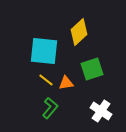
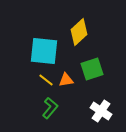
orange triangle: moved 3 px up
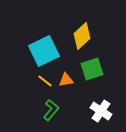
yellow diamond: moved 3 px right, 4 px down
cyan square: rotated 32 degrees counterclockwise
yellow line: moved 1 px left, 1 px down
green L-shape: moved 1 px right, 2 px down
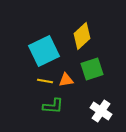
yellow line: rotated 28 degrees counterclockwise
green L-shape: moved 2 px right, 4 px up; rotated 55 degrees clockwise
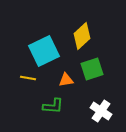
yellow line: moved 17 px left, 3 px up
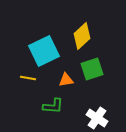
white cross: moved 4 px left, 7 px down
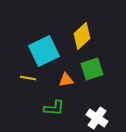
green L-shape: moved 1 px right, 2 px down
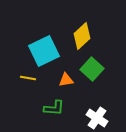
green square: rotated 30 degrees counterclockwise
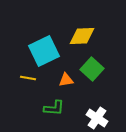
yellow diamond: rotated 40 degrees clockwise
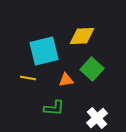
cyan square: rotated 12 degrees clockwise
white cross: rotated 15 degrees clockwise
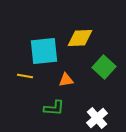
yellow diamond: moved 2 px left, 2 px down
cyan square: rotated 8 degrees clockwise
green square: moved 12 px right, 2 px up
yellow line: moved 3 px left, 2 px up
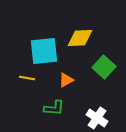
yellow line: moved 2 px right, 2 px down
orange triangle: rotated 21 degrees counterclockwise
white cross: rotated 15 degrees counterclockwise
